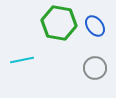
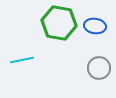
blue ellipse: rotated 45 degrees counterclockwise
gray circle: moved 4 px right
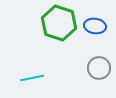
green hexagon: rotated 8 degrees clockwise
cyan line: moved 10 px right, 18 px down
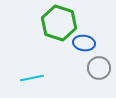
blue ellipse: moved 11 px left, 17 px down
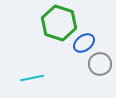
blue ellipse: rotated 45 degrees counterclockwise
gray circle: moved 1 px right, 4 px up
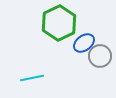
green hexagon: rotated 16 degrees clockwise
gray circle: moved 8 px up
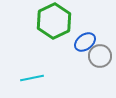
green hexagon: moved 5 px left, 2 px up
blue ellipse: moved 1 px right, 1 px up
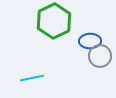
blue ellipse: moved 5 px right, 1 px up; rotated 35 degrees clockwise
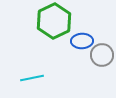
blue ellipse: moved 8 px left
gray circle: moved 2 px right, 1 px up
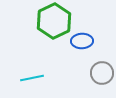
gray circle: moved 18 px down
